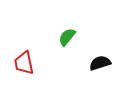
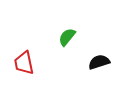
black semicircle: moved 1 px left, 1 px up
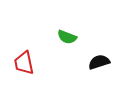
green semicircle: rotated 108 degrees counterclockwise
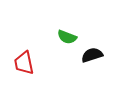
black semicircle: moved 7 px left, 7 px up
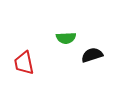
green semicircle: moved 1 px left, 1 px down; rotated 24 degrees counterclockwise
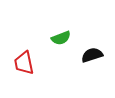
green semicircle: moved 5 px left; rotated 18 degrees counterclockwise
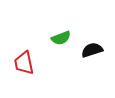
black semicircle: moved 5 px up
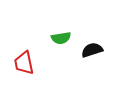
green semicircle: rotated 12 degrees clockwise
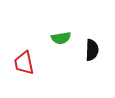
black semicircle: rotated 110 degrees clockwise
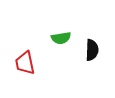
red trapezoid: moved 1 px right
